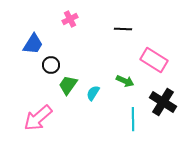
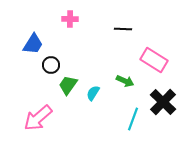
pink cross: rotated 28 degrees clockwise
black cross: rotated 12 degrees clockwise
cyan line: rotated 20 degrees clockwise
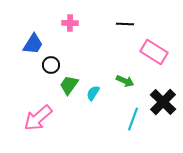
pink cross: moved 4 px down
black line: moved 2 px right, 5 px up
pink rectangle: moved 8 px up
green trapezoid: moved 1 px right
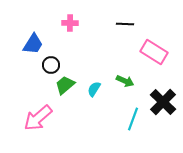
green trapezoid: moved 4 px left; rotated 15 degrees clockwise
cyan semicircle: moved 1 px right, 4 px up
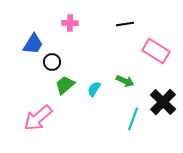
black line: rotated 12 degrees counterclockwise
pink rectangle: moved 2 px right, 1 px up
black circle: moved 1 px right, 3 px up
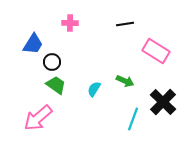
green trapezoid: moved 9 px left; rotated 75 degrees clockwise
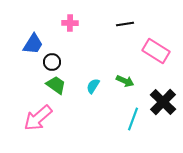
cyan semicircle: moved 1 px left, 3 px up
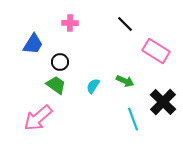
black line: rotated 54 degrees clockwise
black circle: moved 8 px right
cyan line: rotated 40 degrees counterclockwise
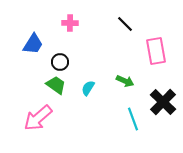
pink rectangle: rotated 48 degrees clockwise
cyan semicircle: moved 5 px left, 2 px down
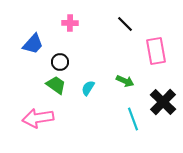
blue trapezoid: rotated 10 degrees clockwise
pink arrow: rotated 32 degrees clockwise
